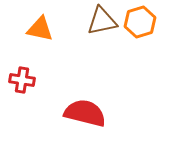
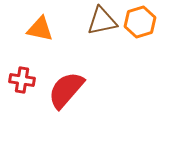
red semicircle: moved 19 px left, 23 px up; rotated 63 degrees counterclockwise
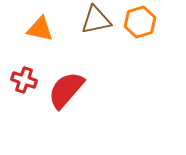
brown triangle: moved 6 px left, 1 px up
red cross: moved 2 px right; rotated 10 degrees clockwise
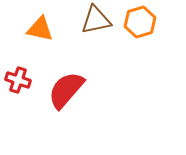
red cross: moved 6 px left
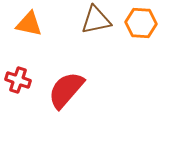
orange hexagon: moved 1 px right, 1 px down; rotated 20 degrees clockwise
orange triangle: moved 11 px left, 5 px up
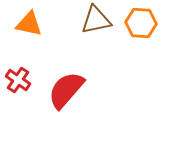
red cross: rotated 15 degrees clockwise
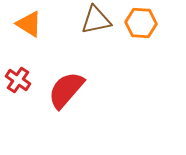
orange triangle: rotated 20 degrees clockwise
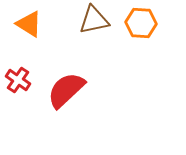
brown triangle: moved 2 px left
red semicircle: rotated 6 degrees clockwise
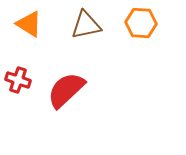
brown triangle: moved 8 px left, 5 px down
red cross: rotated 15 degrees counterclockwise
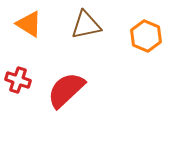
orange hexagon: moved 5 px right, 13 px down; rotated 20 degrees clockwise
